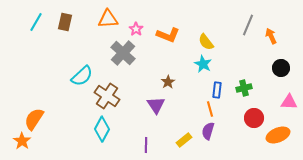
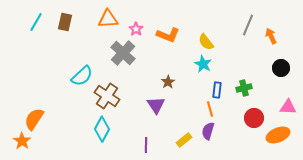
pink triangle: moved 1 px left, 5 px down
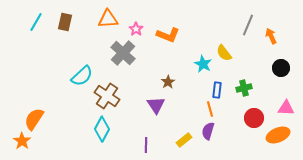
yellow semicircle: moved 18 px right, 11 px down
pink triangle: moved 2 px left, 1 px down
